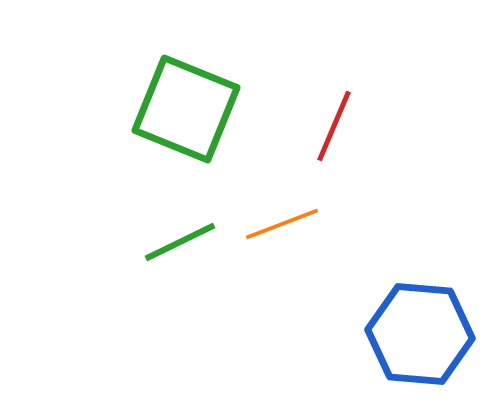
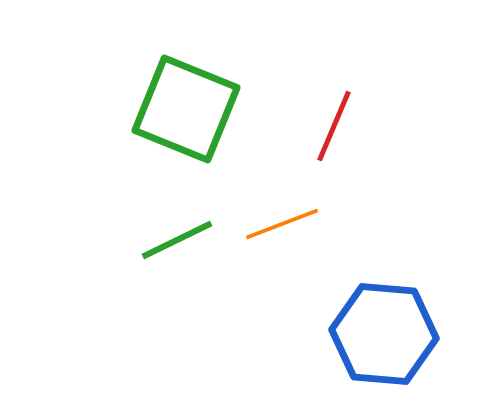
green line: moved 3 px left, 2 px up
blue hexagon: moved 36 px left
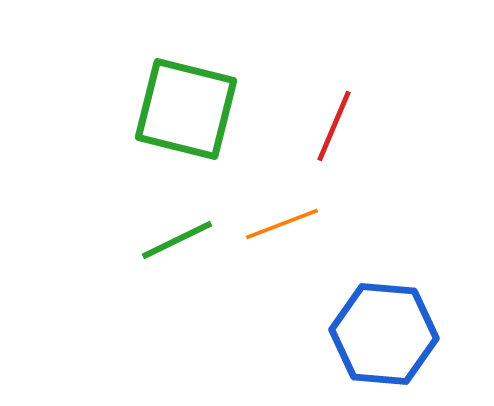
green square: rotated 8 degrees counterclockwise
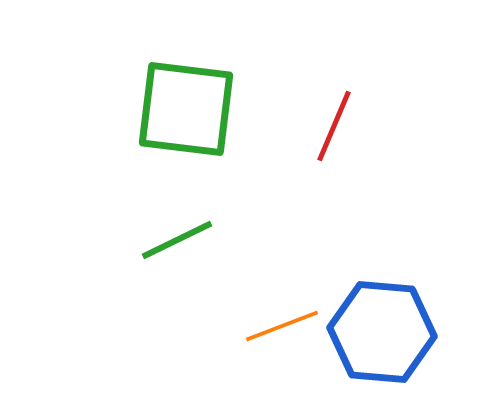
green square: rotated 7 degrees counterclockwise
orange line: moved 102 px down
blue hexagon: moved 2 px left, 2 px up
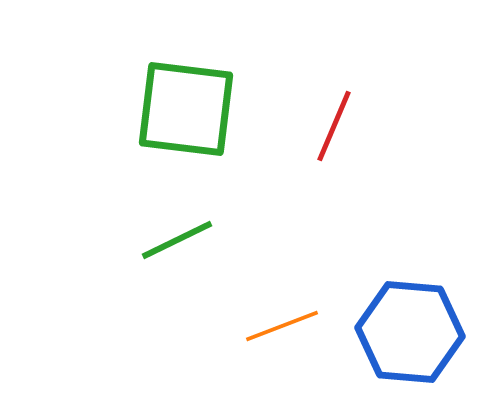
blue hexagon: moved 28 px right
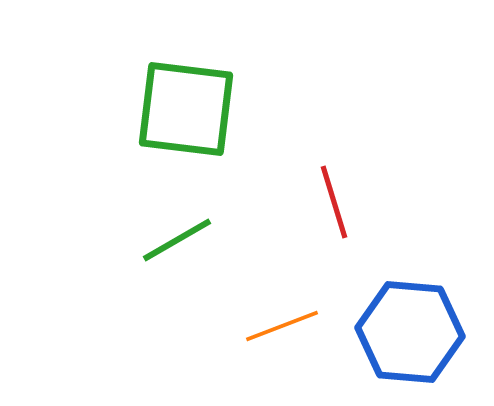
red line: moved 76 px down; rotated 40 degrees counterclockwise
green line: rotated 4 degrees counterclockwise
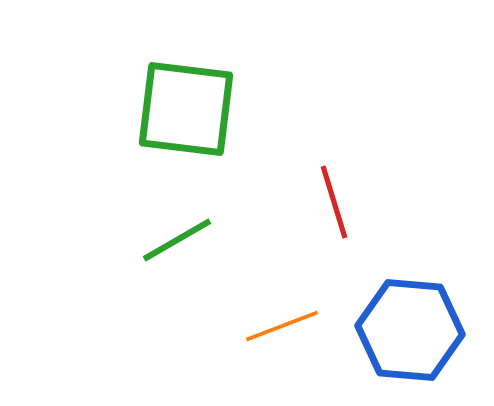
blue hexagon: moved 2 px up
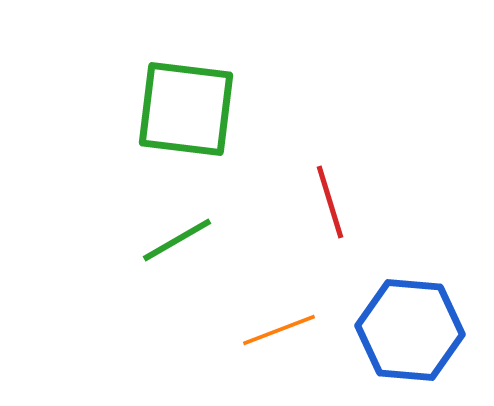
red line: moved 4 px left
orange line: moved 3 px left, 4 px down
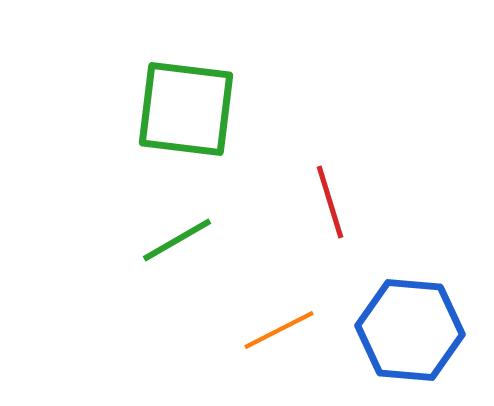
orange line: rotated 6 degrees counterclockwise
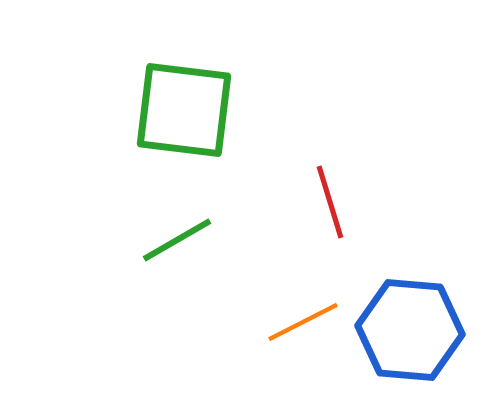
green square: moved 2 px left, 1 px down
orange line: moved 24 px right, 8 px up
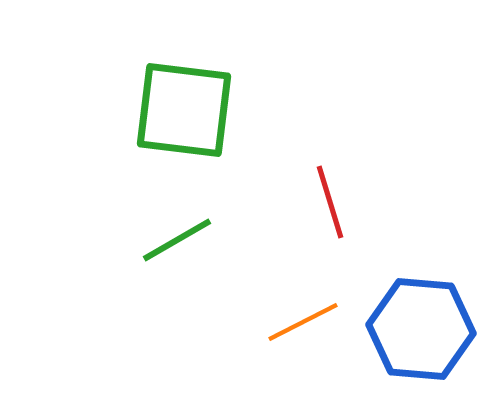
blue hexagon: moved 11 px right, 1 px up
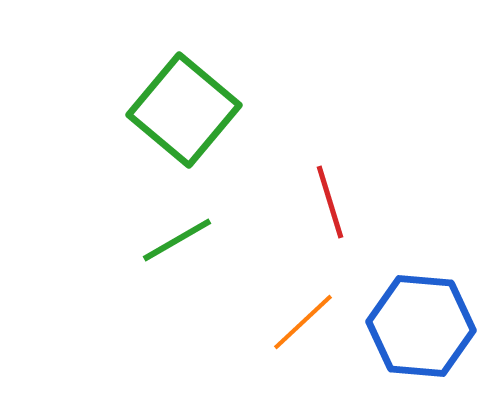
green square: rotated 33 degrees clockwise
orange line: rotated 16 degrees counterclockwise
blue hexagon: moved 3 px up
